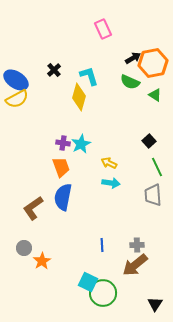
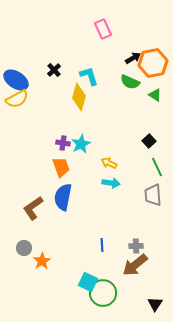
gray cross: moved 1 px left, 1 px down
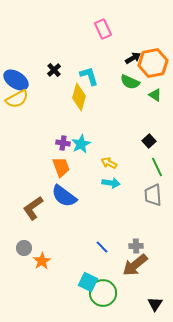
blue semicircle: moved 1 px right, 1 px up; rotated 64 degrees counterclockwise
blue line: moved 2 px down; rotated 40 degrees counterclockwise
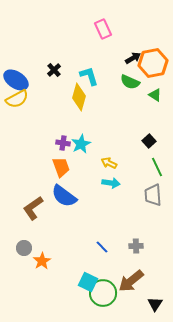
brown arrow: moved 4 px left, 16 px down
